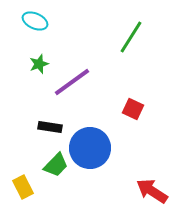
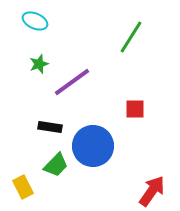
red square: moved 2 px right; rotated 25 degrees counterclockwise
blue circle: moved 3 px right, 2 px up
red arrow: rotated 92 degrees clockwise
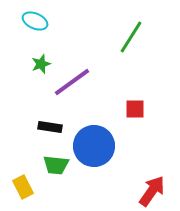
green star: moved 2 px right
blue circle: moved 1 px right
green trapezoid: rotated 52 degrees clockwise
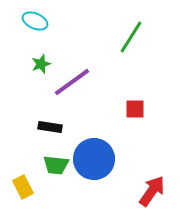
blue circle: moved 13 px down
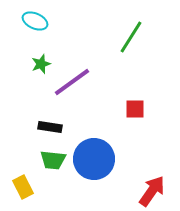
green trapezoid: moved 3 px left, 5 px up
